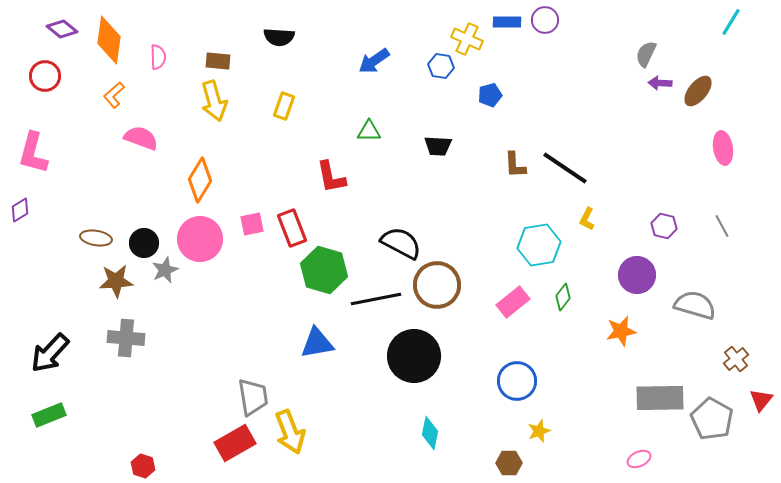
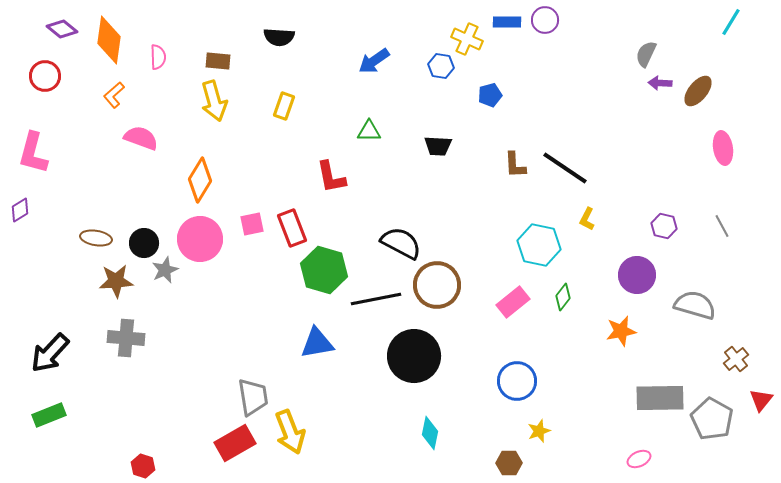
cyan hexagon at (539, 245): rotated 21 degrees clockwise
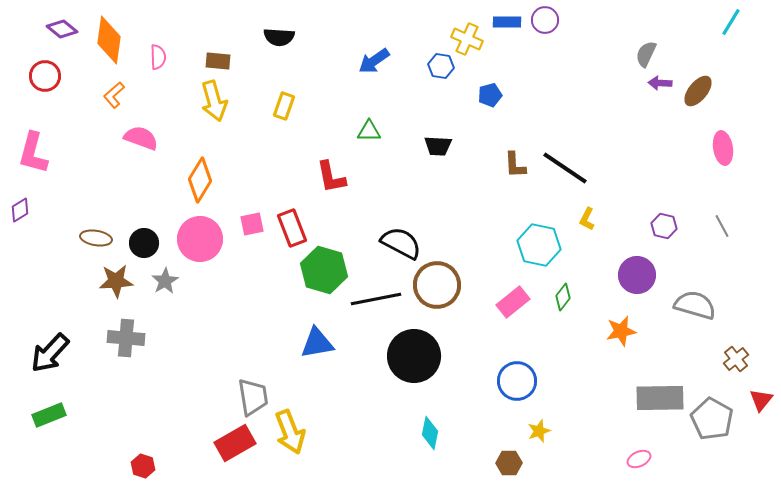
gray star at (165, 270): moved 11 px down; rotated 8 degrees counterclockwise
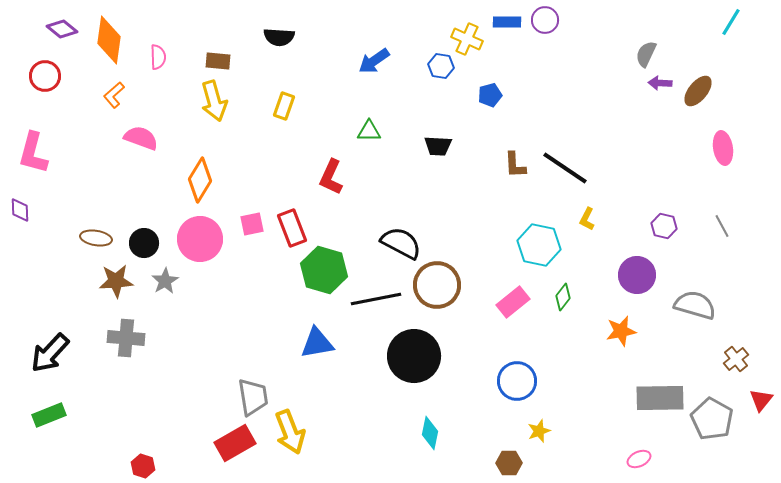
red L-shape at (331, 177): rotated 36 degrees clockwise
purple diamond at (20, 210): rotated 60 degrees counterclockwise
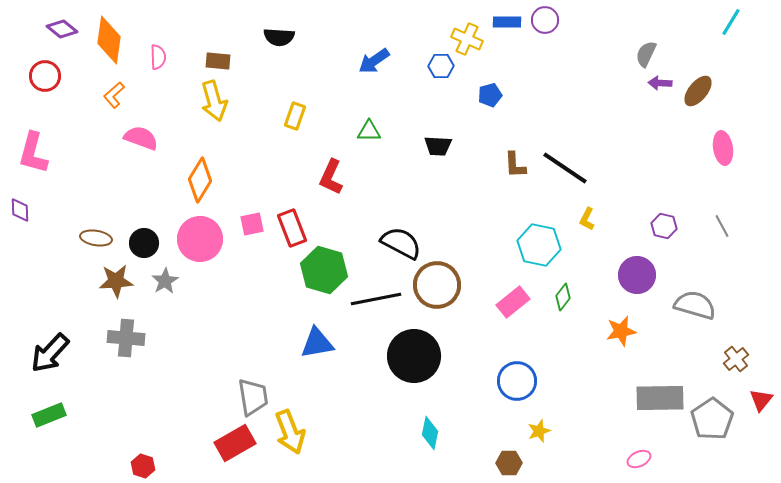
blue hexagon at (441, 66): rotated 10 degrees counterclockwise
yellow rectangle at (284, 106): moved 11 px right, 10 px down
gray pentagon at (712, 419): rotated 9 degrees clockwise
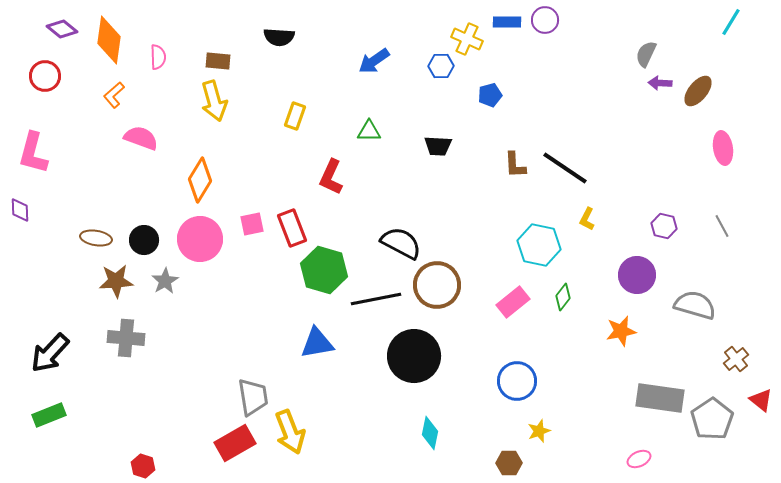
black circle at (144, 243): moved 3 px up
gray rectangle at (660, 398): rotated 9 degrees clockwise
red triangle at (761, 400): rotated 30 degrees counterclockwise
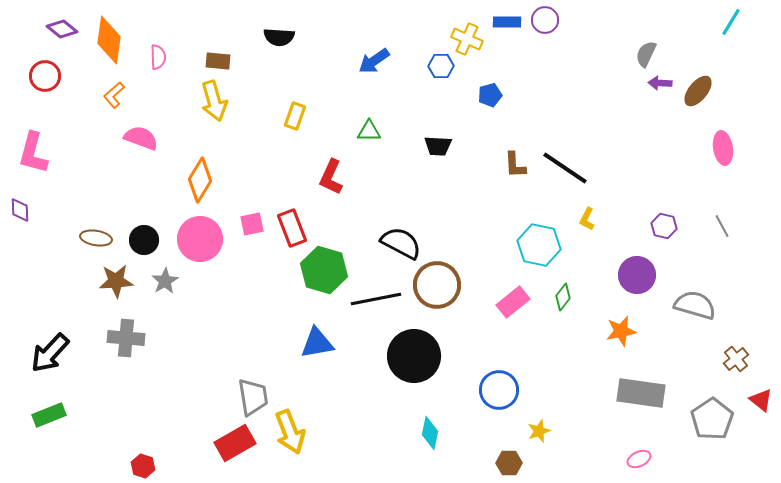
blue circle at (517, 381): moved 18 px left, 9 px down
gray rectangle at (660, 398): moved 19 px left, 5 px up
